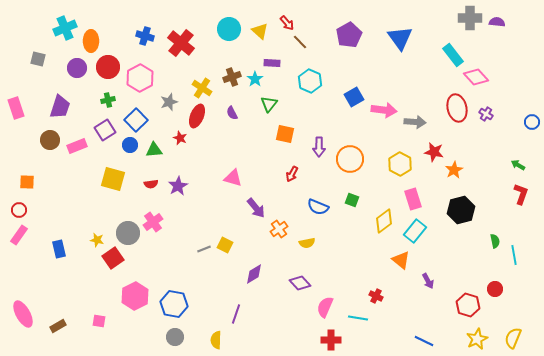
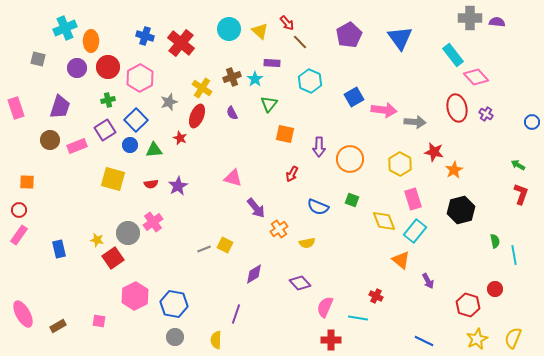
yellow diamond at (384, 221): rotated 75 degrees counterclockwise
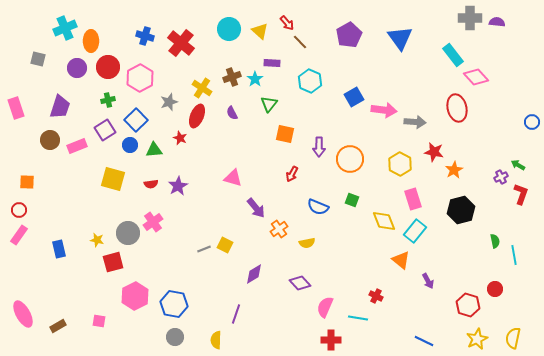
purple cross at (486, 114): moved 15 px right, 63 px down; rotated 32 degrees clockwise
red square at (113, 258): moved 4 px down; rotated 20 degrees clockwise
yellow semicircle at (513, 338): rotated 10 degrees counterclockwise
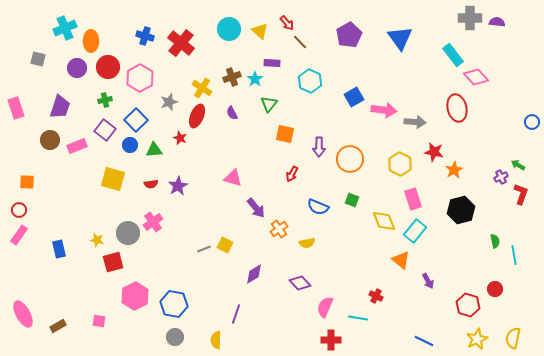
green cross at (108, 100): moved 3 px left
purple square at (105, 130): rotated 20 degrees counterclockwise
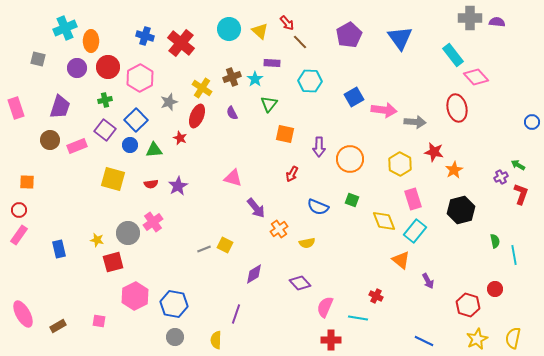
cyan hexagon at (310, 81): rotated 20 degrees counterclockwise
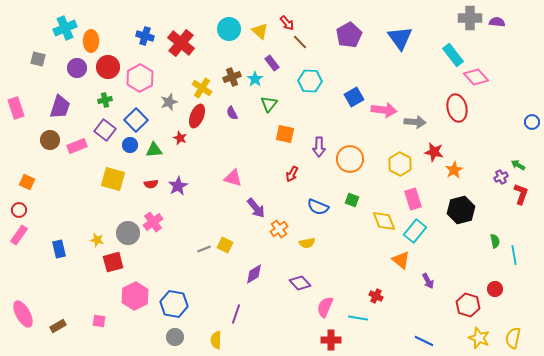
purple rectangle at (272, 63): rotated 49 degrees clockwise
orange square at (27, 182): rotated 21 degrees clockwise
yellow star at (477, 339): moved 2 px right, 1 px up; rotated 25 degrees counterclockwise
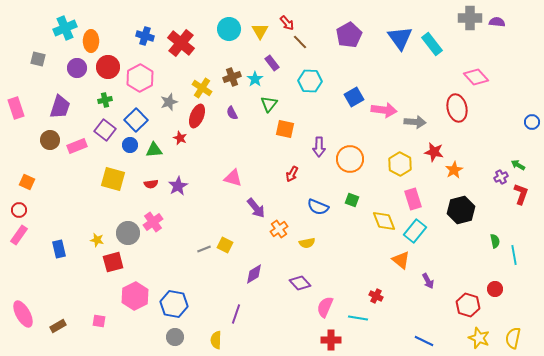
yellow triangle at (260, 31): rotated 18 degrees clockwise
cyan rectangle at (453, 55): moved 21 px left, 11 px up
orange square at (285, 134): moved 5 px up
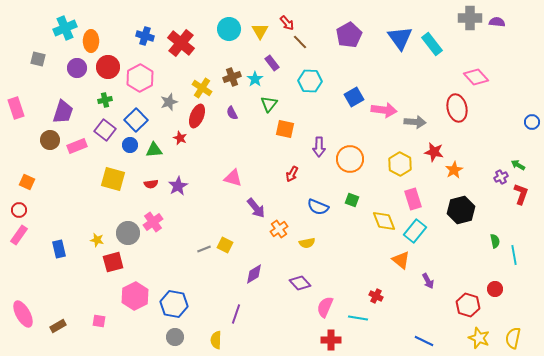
purple trapezoid at (60, 107): moved 3 px right, 5 px down
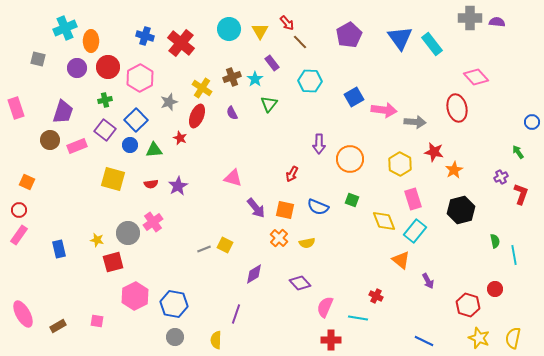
orange square at (285, 129): moved 81 px down
purple arrow at (319, 147): moved 3 px up
green arrow at (518, 165): moved 13 px up; rotated 24 degrees clockwise
orange cross at (279, 229): moved 9 px down; rotated 12 degrees counterclockwise
pink square at (99, 321): moved 2 px left
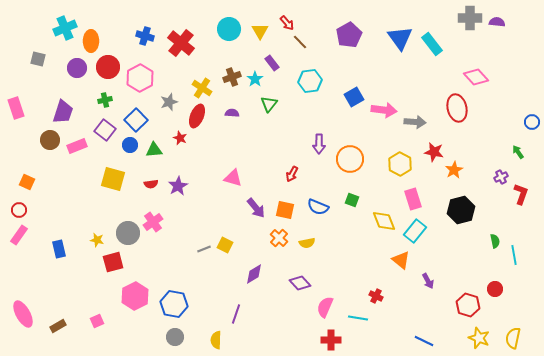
cyan hexagon at (310, 81): rotated 10 degrees counterclockwise
purple semicircle at (232, 113): rotated 120 degrees clockwise
pink square at (97, 321): rotated 32 degrees counterclockwise
